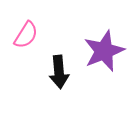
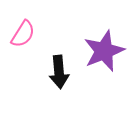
pink semicircle: moved 3 px left, 1 px up
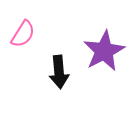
purple star: rotated 6 degrees counterclockwise
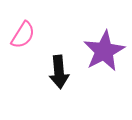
pink semicircle: moved 1 px down
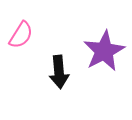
pink semicircle: moved 2 px left
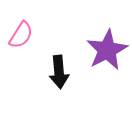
purple star: moved 3 px right, 1 px up
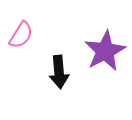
purple star: moved 2 px left, 1 px down
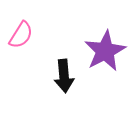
black arrow: moved 5 px right, 4 px down
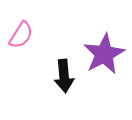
purple star: moved 1 px left, 3 px down
